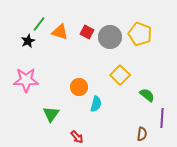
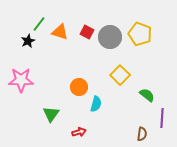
pink star: moved 5 px left
red arrow: moved 2 px right, 5 px up; rotated 64 degrees counterclockwise
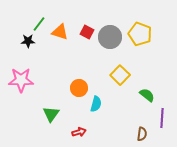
black star: rotated 24 degrees clockwise
orange circle: moved 1 px down
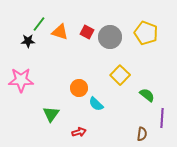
yellow pentagon: moved 6 px right, 1 px up
cyan semicircle: rotated 119 degrees clockwise
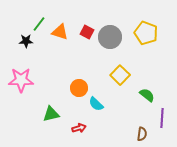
black star: moved 2 px left
green triangle: rotated 42 degrees clockwise
red arrow: moved 4 px up
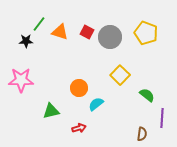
cyan semicircle: rotated 98 degrees clockwise
green triangle: moved 3 px up
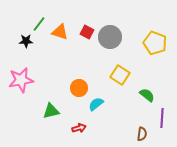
yellow pentagon: moved 9 px right, 10 px down
yellow square: rotated 12 degrees counterclockwise
pink star: rotated 10 degrees counterclockwise
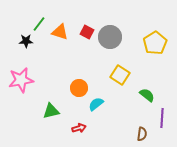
yellow pentagon: rotated 20 degrees clockwise
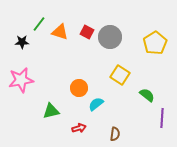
black star: moved 4 px left, 1 px down
brown semicircle: moved 27 px left
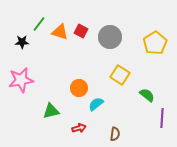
red square: moved 6 px left, 1 px up
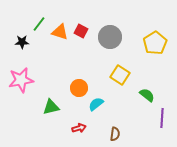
green triangle: moved 4 px up
